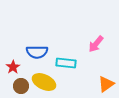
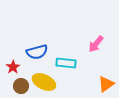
blue semicircle: rotated 15 degrees counterclockwise
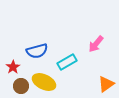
blue semicircle: moved 1 px up
cyan rectangle: moved 1 px right, 1 px up; rotated 36 degrees counterclockwise
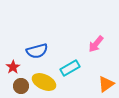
cyan rectangle: moved 3 px right, 6 px down
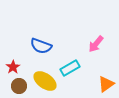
blue semicircle: moved 4 px right, 5 px up; rotated 35 degrees clockwise
yellow ellipse: moved 1 px right, 1 px up; rotated 10 degrees clockwise
brown circle: moved 2 px left
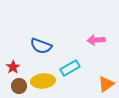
pink arrow: moved 4 px up; rotated 48 degrees clockwise
yellow ellipse: moved 2 px left; rotated 40 degrees counterclockwise
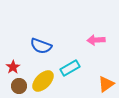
yellow ellipse: rotated 40 degrees counterclockwise
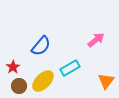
pink arrow: rotated 144 degrees clockwise
blue semicircle: rotated 70 degrees counterclockwise
orange triangle: moved 3 px up; rotated 18 degrees counterclockwise
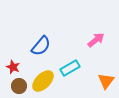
red star: rotated 16 degrees counterclockwise
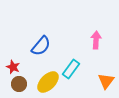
pink arrow: rotated 48 degrees counterclockwise
cyan rectangle: moved 1 px right, 1 px down; rotated 24 degrees counterclockwise
yellow ellipse: moved 5 px right, 1 px down
brown circle: moved 2 px up
